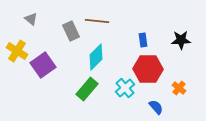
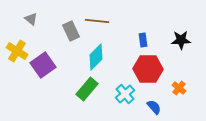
cyan cross: moved 6 px down
blue semicircle: moved 2 px left
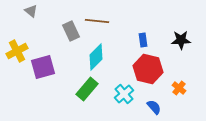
gray triangle: moved 8 px up
yellow cross: rotated 30 degrees clockwise
purple square: moved 2 px down; rotated 20 degrees clockwise
red hexagon: rotated 12 degrees clockwise
cyan cross: moved 1 px left
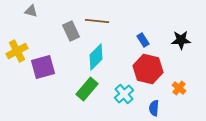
gray triangle: rotated 24 degrees counterclockwise
blue rectangle: rotated 24 degrees counterclockwise
blue semicircle: moved 1 px down; rotated 133 degrees counterclockwise
